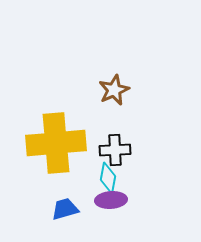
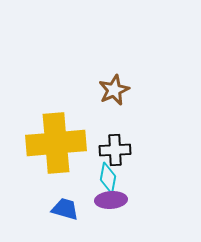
blue trapezoid: rotated 32 degrees clockwise
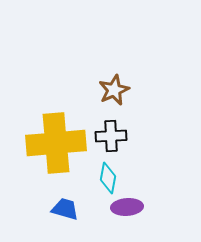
black cross: moved 4 px left, 14 px up
purple ellipse: moved 16 px right, 7 px down
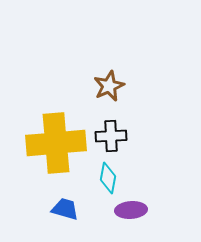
brown star: moved 5 px left, 4 px up
purple ellipse: moved 4 px right, 3 px down
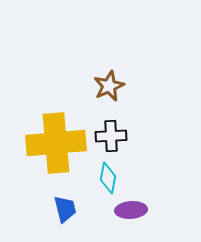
blue trapezoid: rotated 60 degrees clockwise
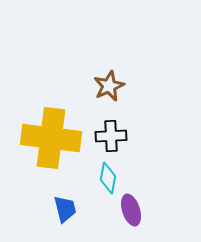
yellow cross: moved 5 px left, 5 px up; rotated 12 degrees clockwise
purple ellipse: rotated 76 degrees clockwise
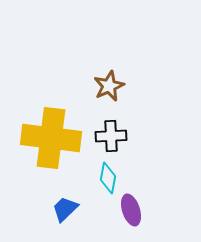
blue trapezoid: rotated 120 degrees counterclockwise
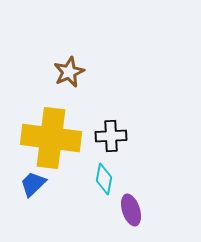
brown star: moved 40 px left, 14 px up
cyan diamond: moved 4 px left, 1 px down
blue trapezoid: moved 32 px left, 25 px up
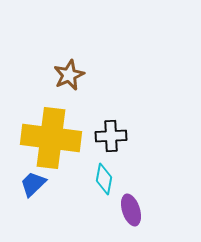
brown star: moved 3 px down
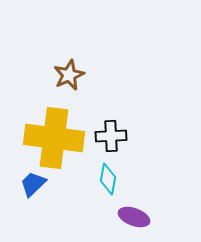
yellow cross: moved 3 px right
cyan diamond: moved 4 px right
purple ellipse: moved 3 px right, 7 px down; rotated 52 degrees counterclockwise
